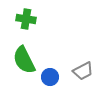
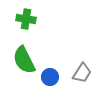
gray trapezoid: moved 1 px left, 2 px down; rotated 30 degrees counterclockwise
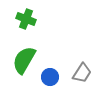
green cross: rotated 12 degrees clockwise
green semicircle: rotated 56 degrees clockwise
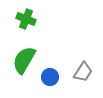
gray trapezoid: moved 1 px right, 1 px up
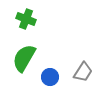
green semicircle: moved 2 px up
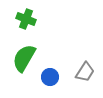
gray trapezoid: moved 2 px right
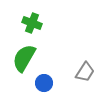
green cross: moved 6 px right, 4 px down
blue circle: moved 6 px left, 6 px down
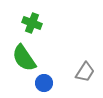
green semicircle: rotated 64 degrees counterclockwise
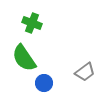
gray trapezoid: rotated 20 degrees clockwise
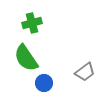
green cross: rotated 36 degrees counterclockwise
green semicircle: moved 2 px right
